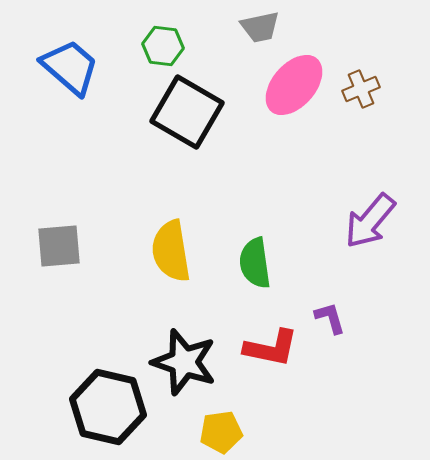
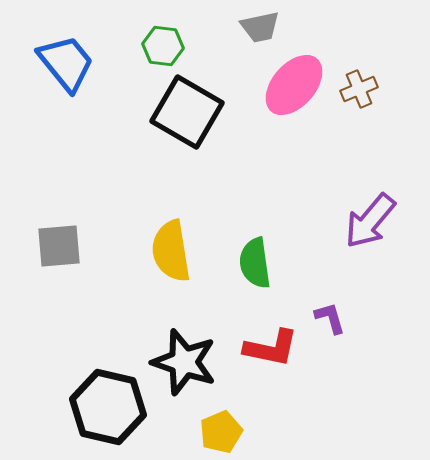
blue trapezoid: moved 4 px left, 4 px up; rotated 10 degrees clockwise
brown cross: moved 2 px left
yellow pentagon: rotated 15 degrees counterclockwise
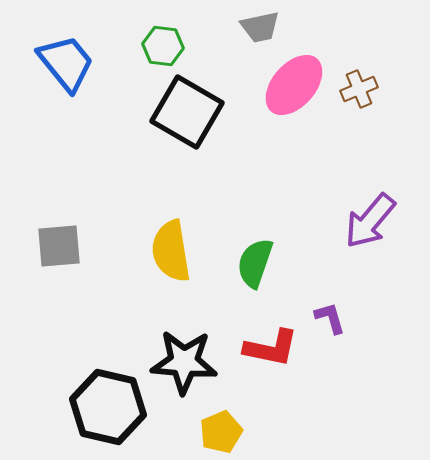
green semicircle: rotated 27 degrees clockwise
black star: rotated 14 degrees counterclockwise
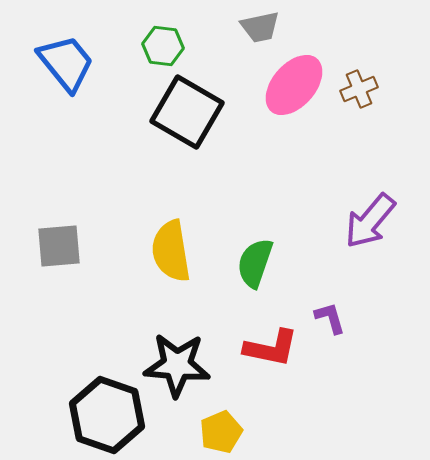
black star: moved 7 px left, 3 px down
black hexagon: moved 1 px left, 8 px down; rotated 6 degrees clockwise
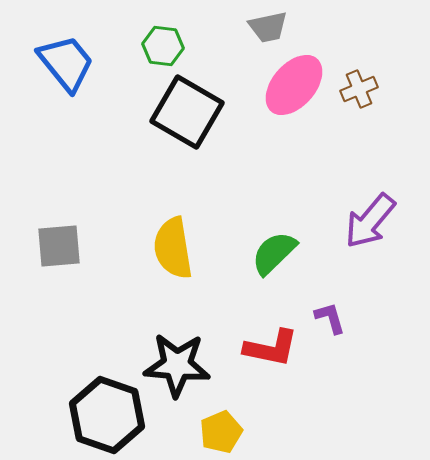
gray trapezoid: moved 8 px right
yellow semicircle: moved 2 px right, 3 px up
green semicircle: moved 19 px right, 10 px up; rotated 27 degrees clockwise
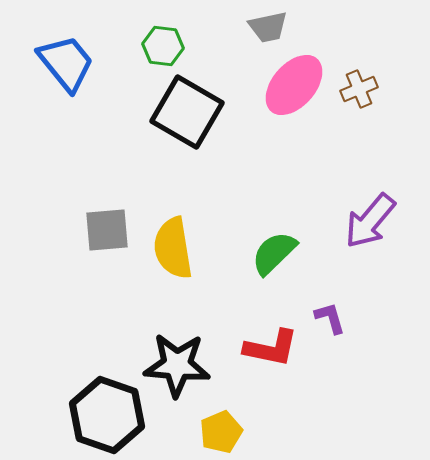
gray square: moved 48 px right, 16 px up
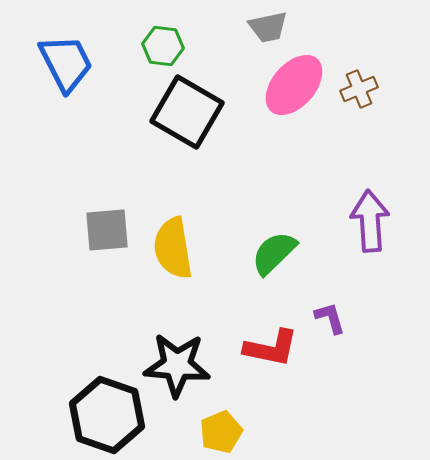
blue trapezoid: rotated 12 degrees clockwise
purple arrow: rotated 136 degrees clockwise
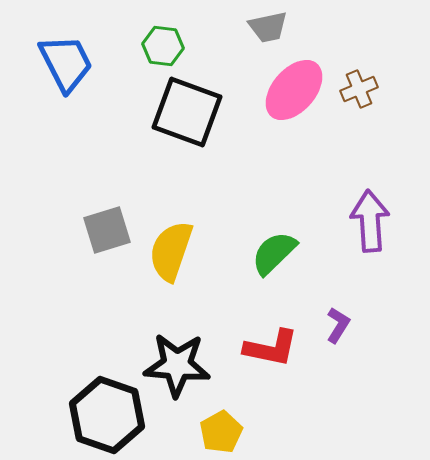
pink ellipse: moved 5 px down
black square: rotated 10 degrees counterclockwise
gray square: rotated 12 degrees counterclockwise
yellow semicircle: moved 2 px left, 3 px down; rotated 28 degrees clockwise
purple L-shape: moved 8 px right, 7 px down; rotated 48 degrees clockwise
yellow pentagon: rotated 6 degrees counterclockwise
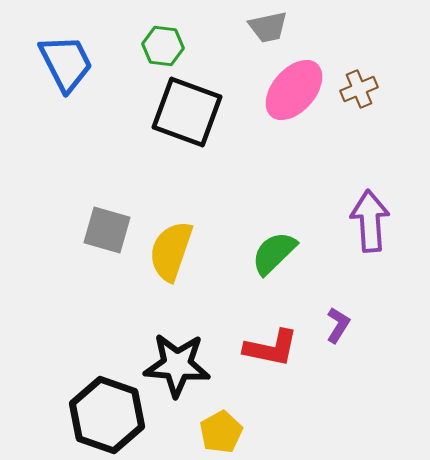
gray square: rotated 33 degrees clockwise
